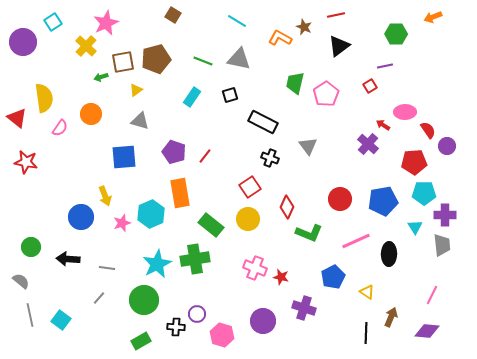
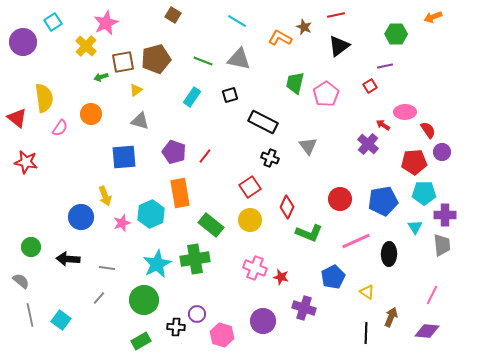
purple circle at (447, 146): moved 5 px left, 6 px down
yellow circle at (248, 219): moved 2 px right, 1 px down
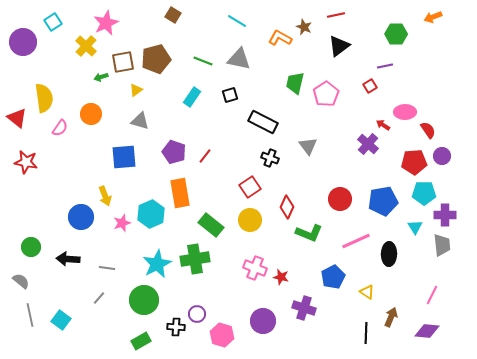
purple circle at (442, 152): moved 4 px down
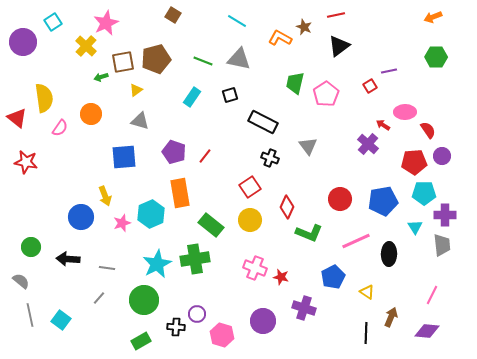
green hexagon at (396, 34): moved 40 px right, 23 px down
purple line at (385, 66): moved 4 px right, 5 px down
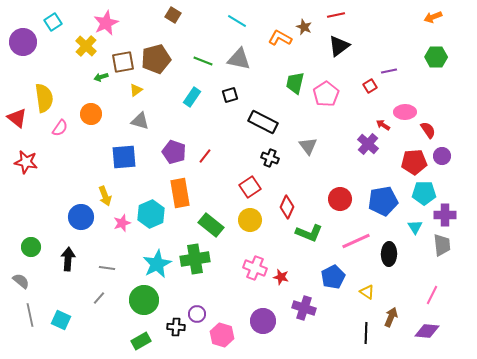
black arrow at (68, 259): rotated 90 degrees clockwise
cyan square at (61, 320): rotated 12 degrees counterclockwise
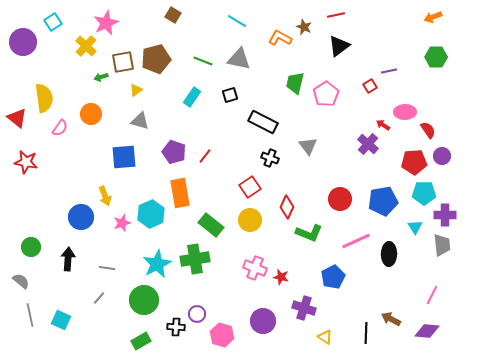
yellow triangle at (367, 292): moved 42 px left, 45 px down
brown arrow at (391, 317): moved 2 px down; rotated 84 degrees counterclockwise
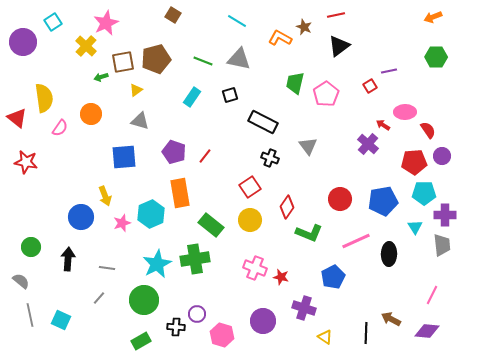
red diamond at (287, 207): rotated 10 degrees clockwise
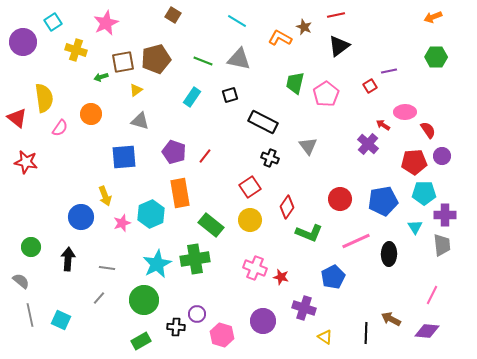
yellow cross at (86, 46): moved 10 px left, 4 px down; rotated 25 degrees counterclockwise
